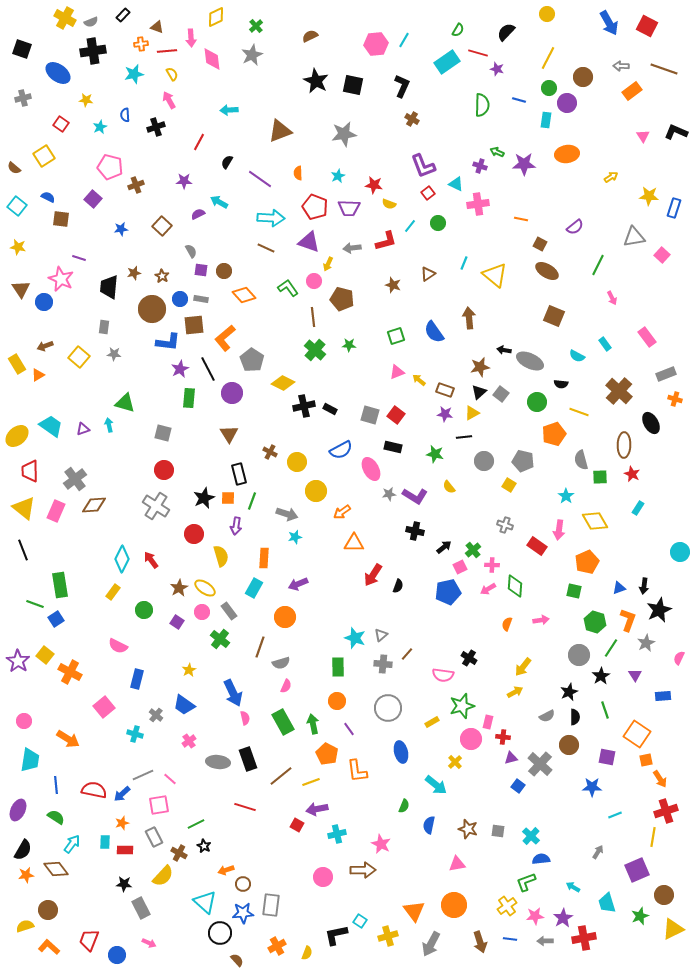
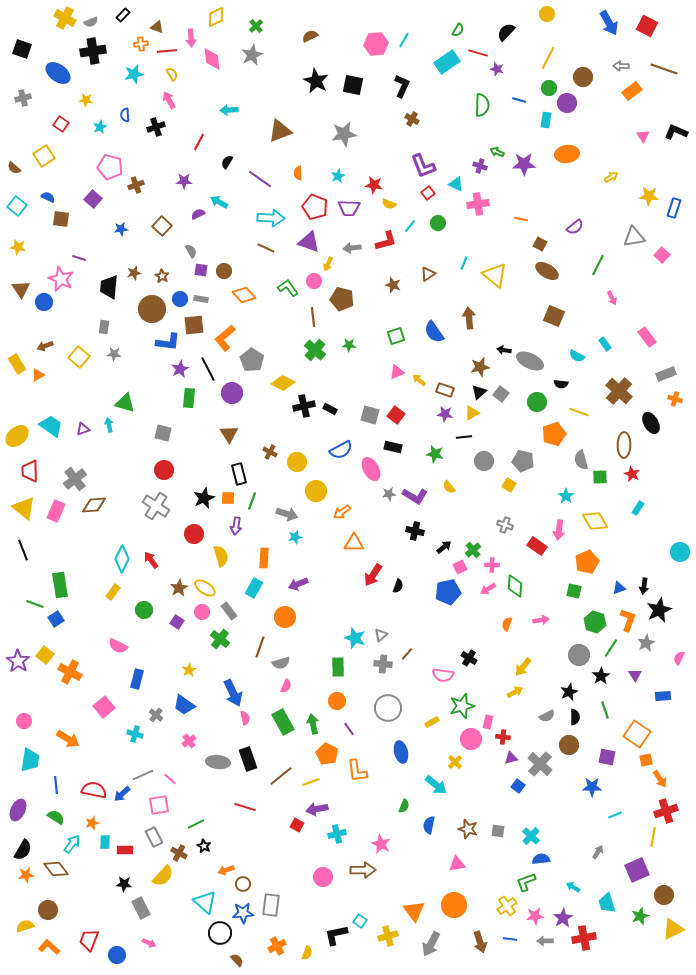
orange star at (122, 823): moved 30 px left
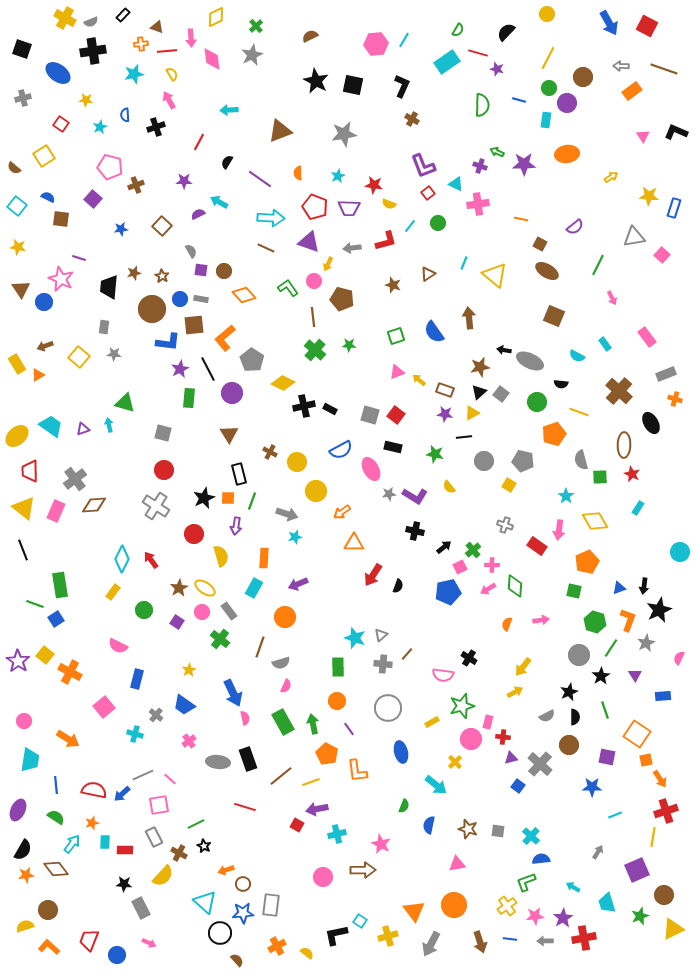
yellow semicircle at (307, 953): rotated 72 degrees counterclockwise
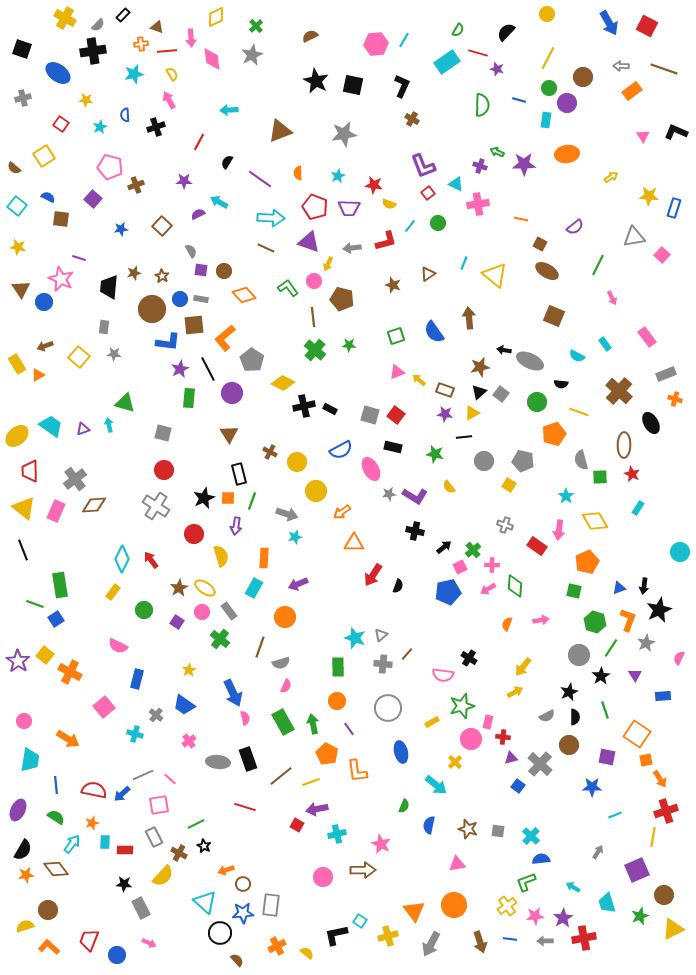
gray semicircle at (91, 22): moved 7 px right, 3 px down; rotated 24 degrees counterclockwise
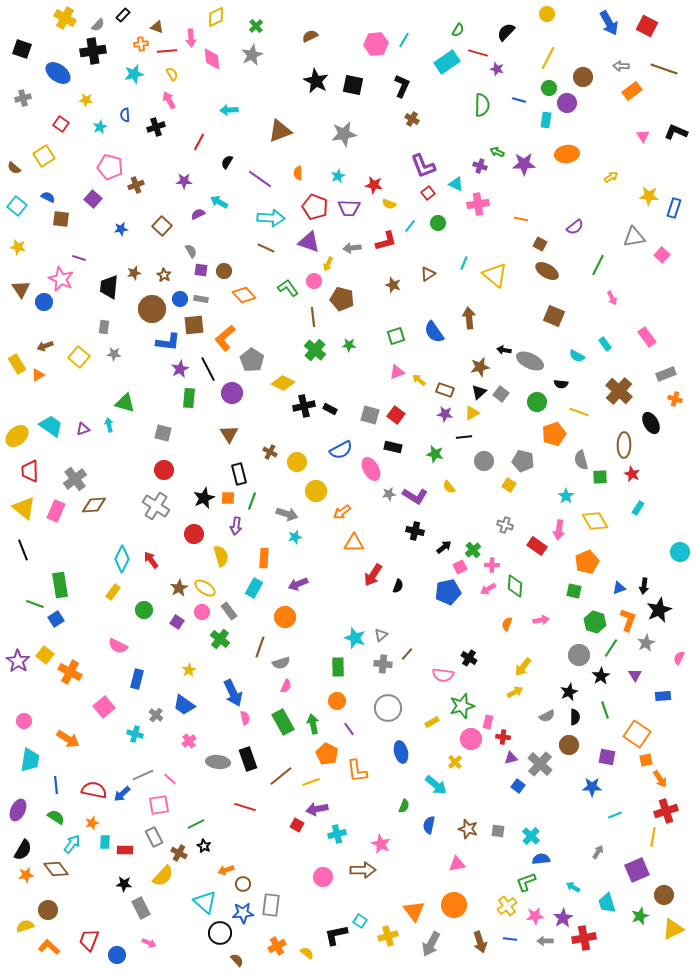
brown star at (162, 276): moved 2 px right, 1 px up
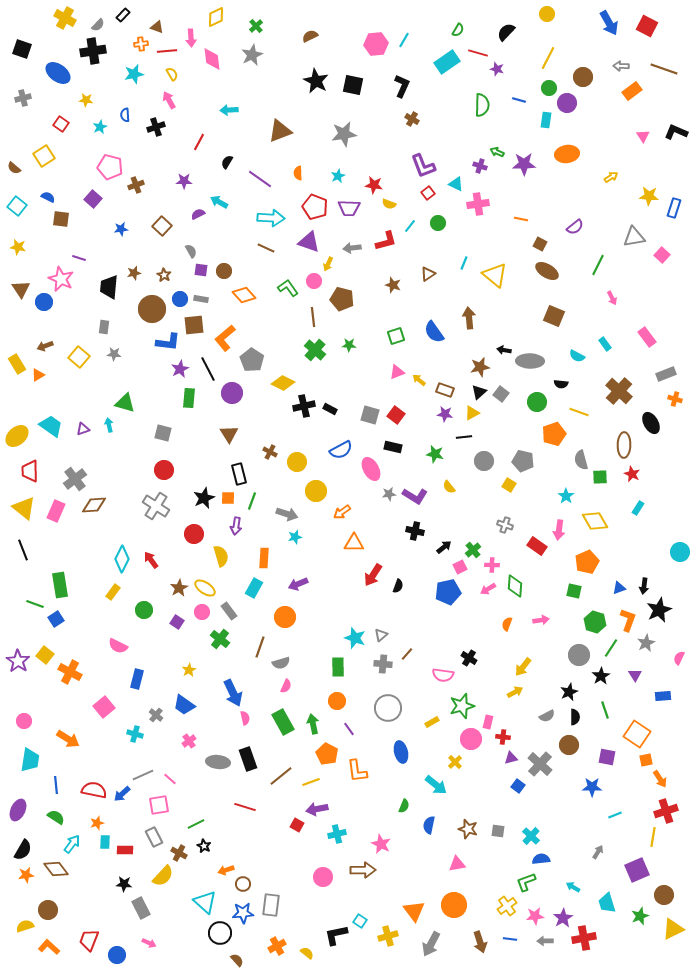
gray ellipse at (530, 361): rotated 24 degrees counterclockwise
orange star at (92, 823): moved 5 px right
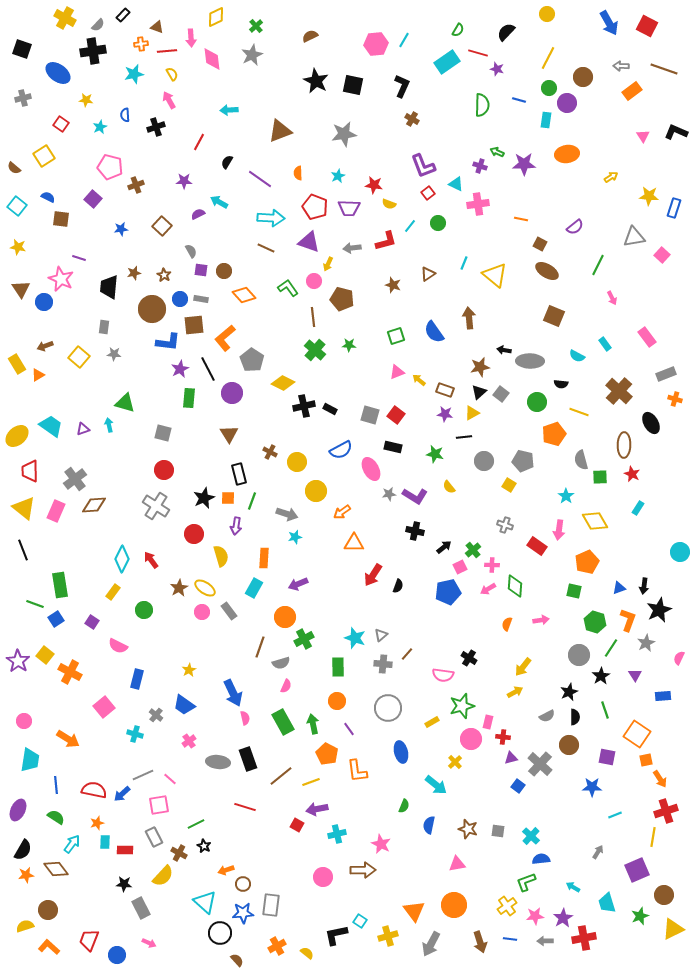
purple square at (177, 622): moved 85 px left
green cross at (220, 639): moved 84 px right; rotated 24 degrees clockwise
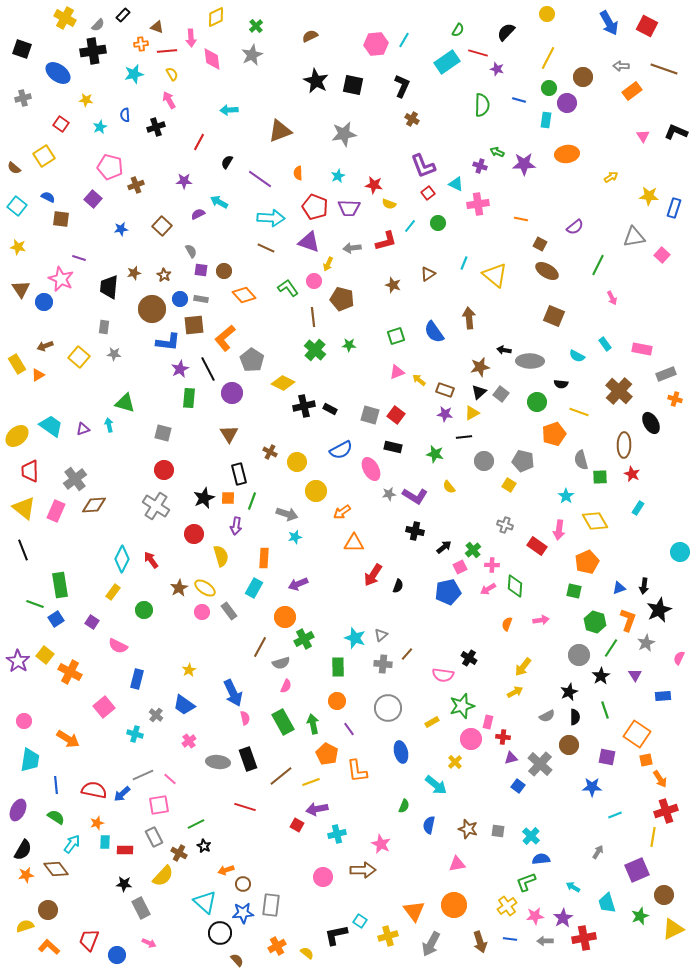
pink rectangle at (647, 337): moved 5 px left, 12 px down; rotated 42 degrees counterclockwise
brown line at (260, 647): rotated 10 degrees clockwise
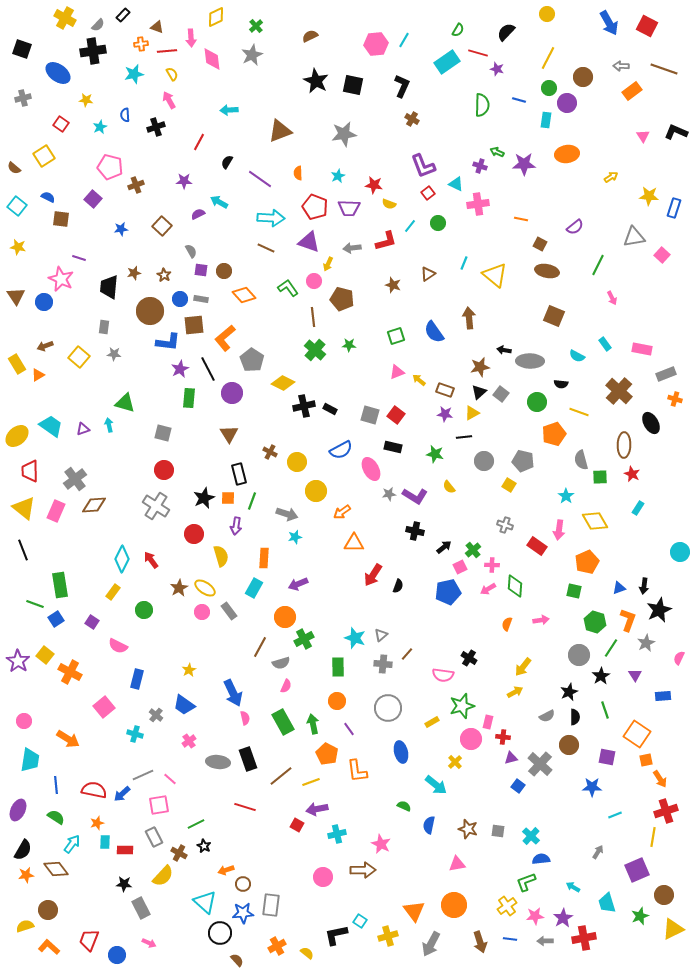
brown ellipse at (547, 271): rotated 20 degrees counterclockwise
brown triangle at (21, 289): moved 5 px left, 7 px down
brown circle at (152, 309): moved 2 px left, 2 px down
green semicircle at (404, 806): rotated 88 degrees counterclockwise
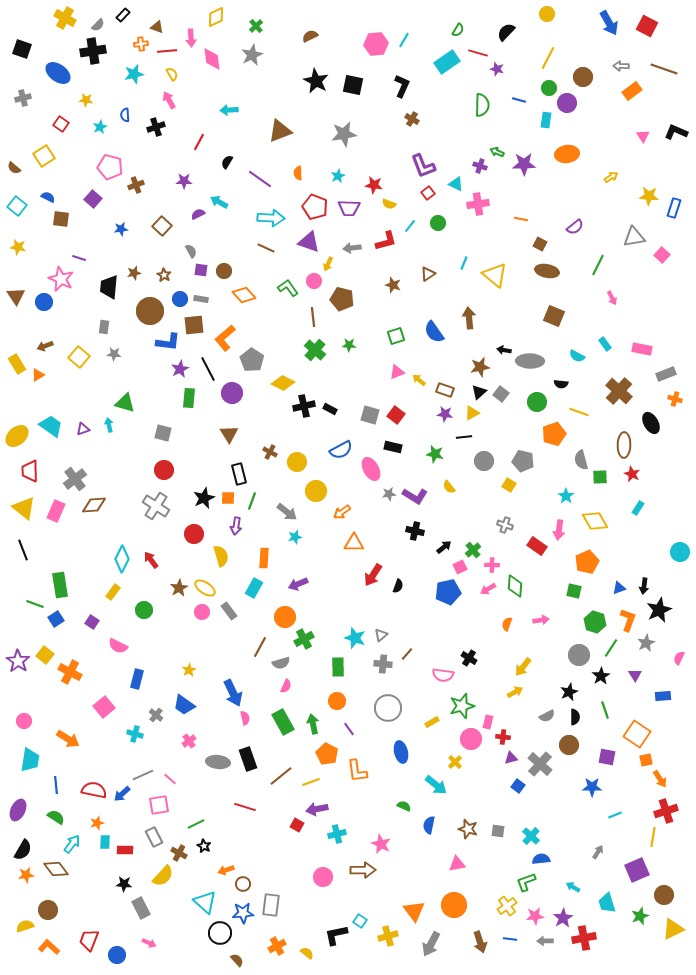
gray arrow at (287, 514): moved 2 px up; rotated 20 degrees clockwise
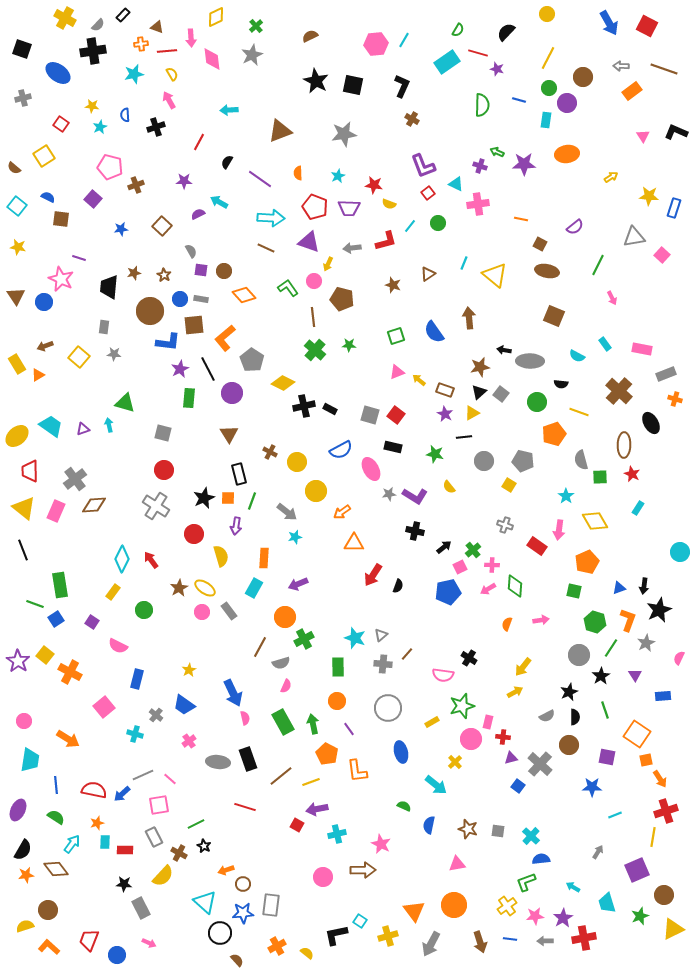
yellow star at (86, 100): moved 6 px right, 6 px down
purple star at (445, 414): rotated 21 degrees clockwise
